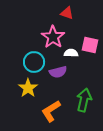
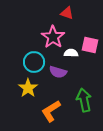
purple semicircle: rotated 30 degrees clockwise
green arrow: rotated 25 degrees counterclockwise
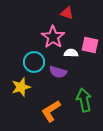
yellow star: moved 7 px left, 1 px up; rotated 18 degrees clockwise
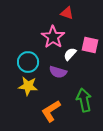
white semicircle: moved 1 px left, 1 px down; rotated 48 degrees counterclockwise
cyan circle: moved 6 px left
yellow star: moved 7 px right, 1 px up; rotated 24 degrees clockwise
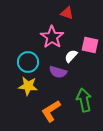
pink star: moved 1 px left
white semicircle: moved 1 px right, 2 px down
